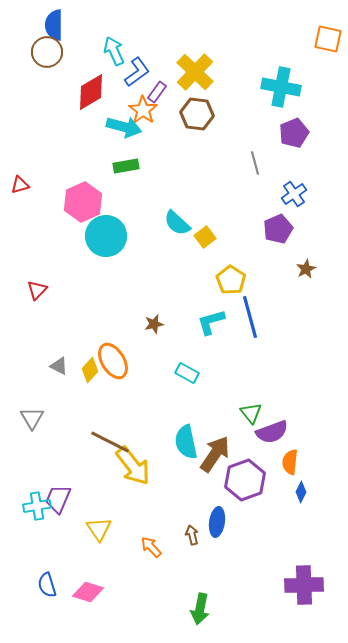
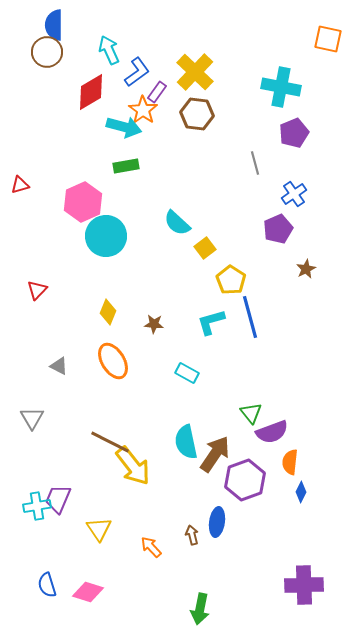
cyan arrow at (114, 51): moved 5 px left, 1 px up
yellow square at (205, 237): moved 11 px down
brown star at (154, 324): rotated 18 degrees clockwise
yellow diamond at (90, 370): moved 18 px right, 58 px up; rotated 20 degrees counterclockwise
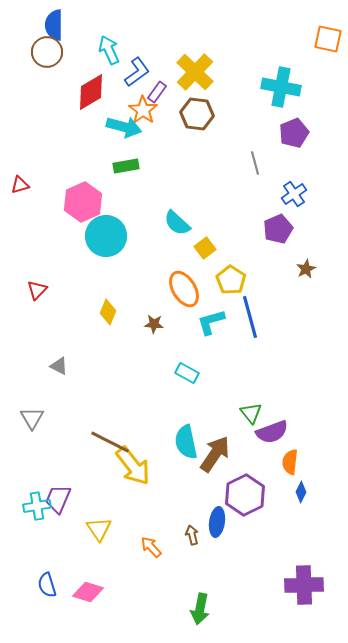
orange ellipse at (113, 361): moved 71 px right, 72 px up
purple hexagon at (245, 480): moved 15 px down; rotated 6 degrees counterclockwise
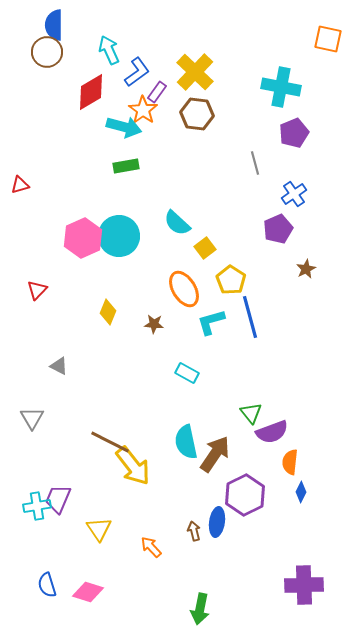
pink hexagon at (83, 202): moved 36 px down
cyan circle at (106, 236): moved 13 px right
brown arrow at (192, 535): moved 2 px right, 4 px up
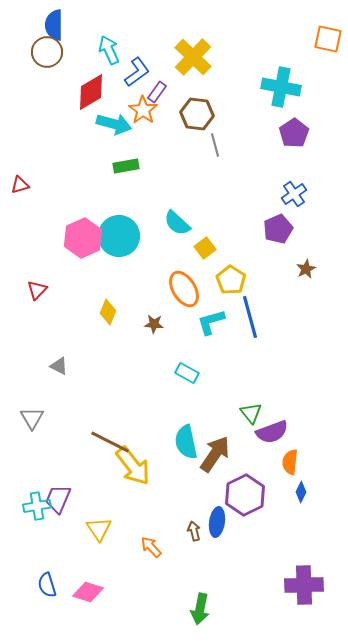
yellow cross at (195, 72): moved 2 px left, 15 px up
cyan arrow at (124, 127): moved 10 px left, 3 px up
purple pentagon at (294, 133): rotated 12 degrees counterclockwise
gray line at (255, 163): moved 40 px left, 18 px up
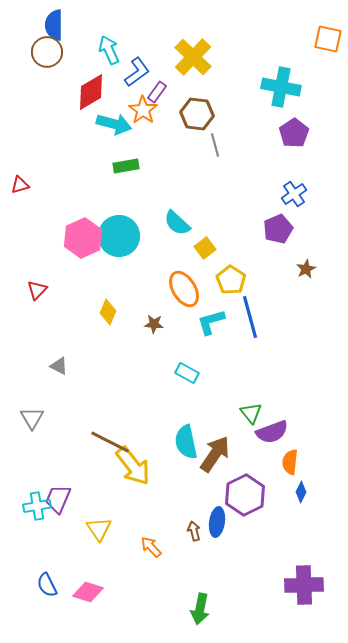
blue semicircle at (47, 585): rotated 10 degrees counterclockwise
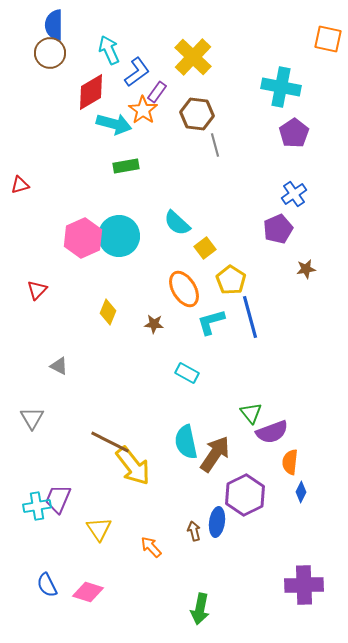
brown circle at (47, 52): moved 3 px right, 1 px down
brown star at (306, 269): rotated 18 degrees clockwise
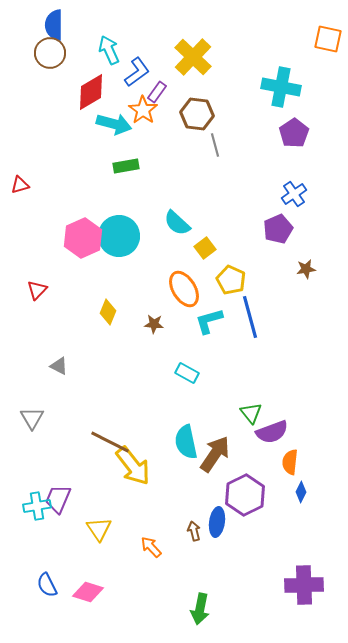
yellow pentagon at (231, 280): rotated 8 degrees counterclockwise
cyan L-shape at (211, 322): moved 2 px left, 1 px up
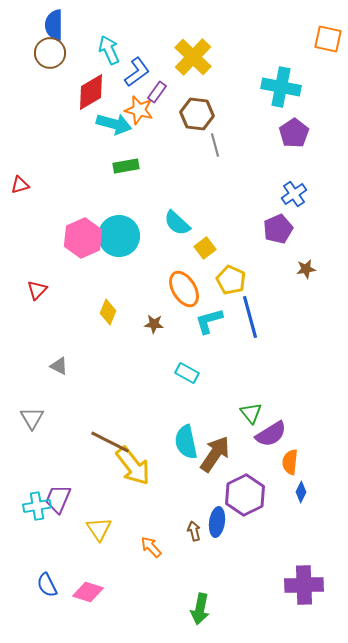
orange star at (143, 110): moved 4 px left; rotated 20 degrees counterclockwise
purple semicircle at (272, 432): moved 1 px left, 2 px down; rotated 12 degrees counterclockwise
